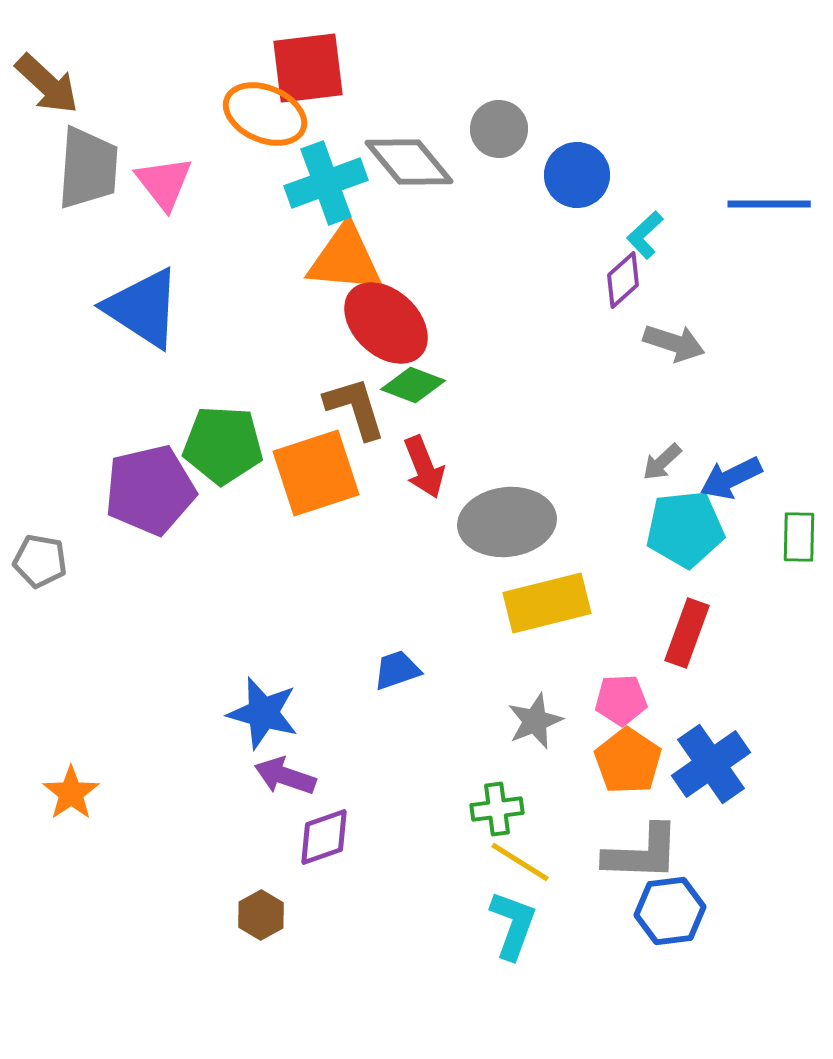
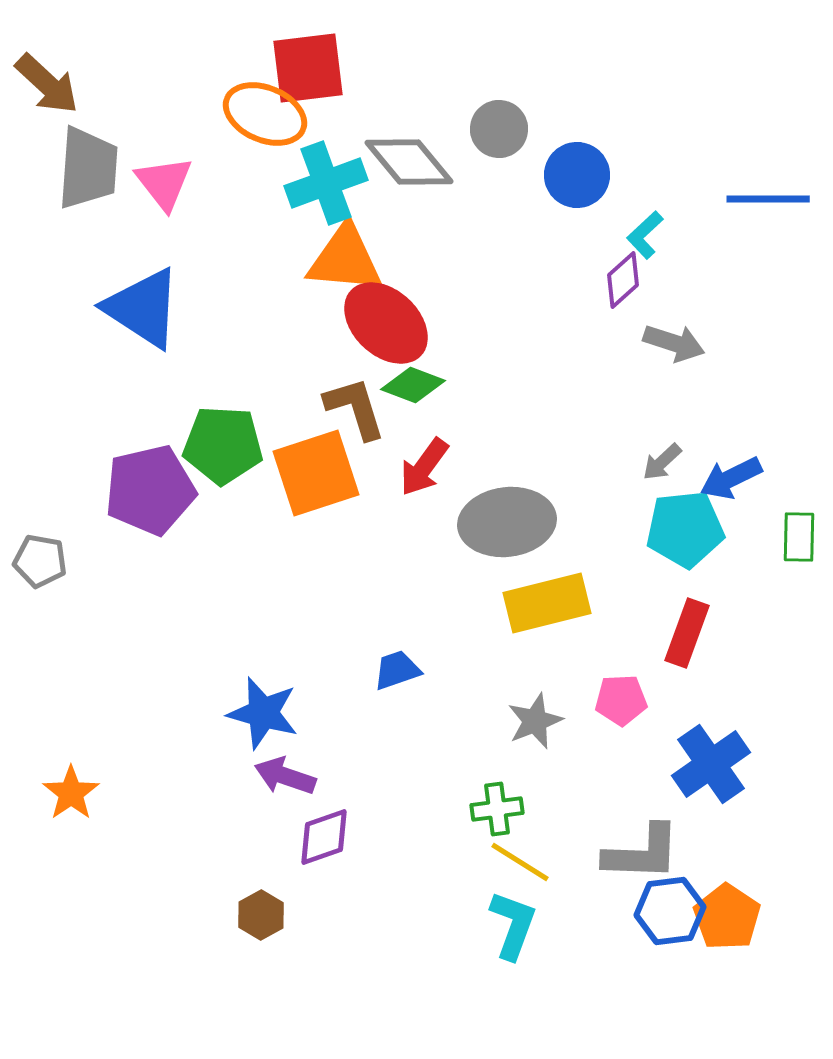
blue line at (769, 204): moved 1 px left, 5 px up
red arrow at (424, 467): rotated 58 degrees clockwise
orange pentagon at (628, 761): moved 99 px right, 156 px down
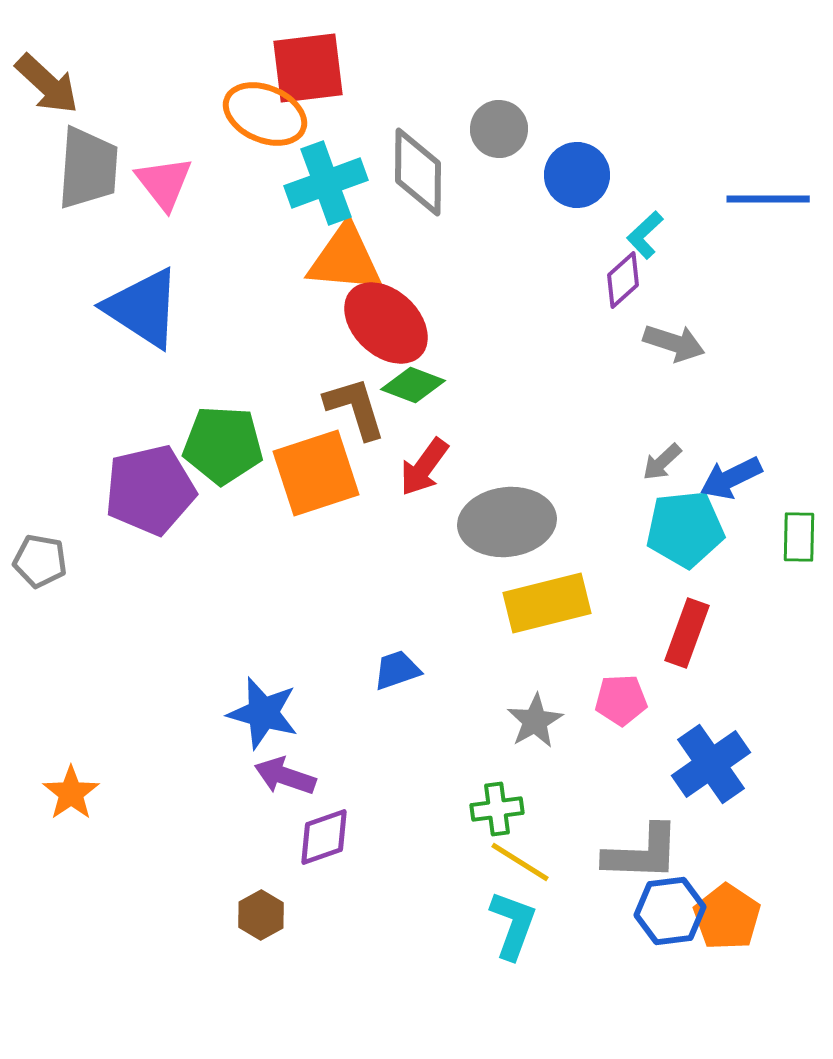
gray diamond at (409, 162): moved 9 px right, 10 px down; rotated 40 degrees clockwise
gray star at (535, 721): rotated 8 degrees counterclockwise
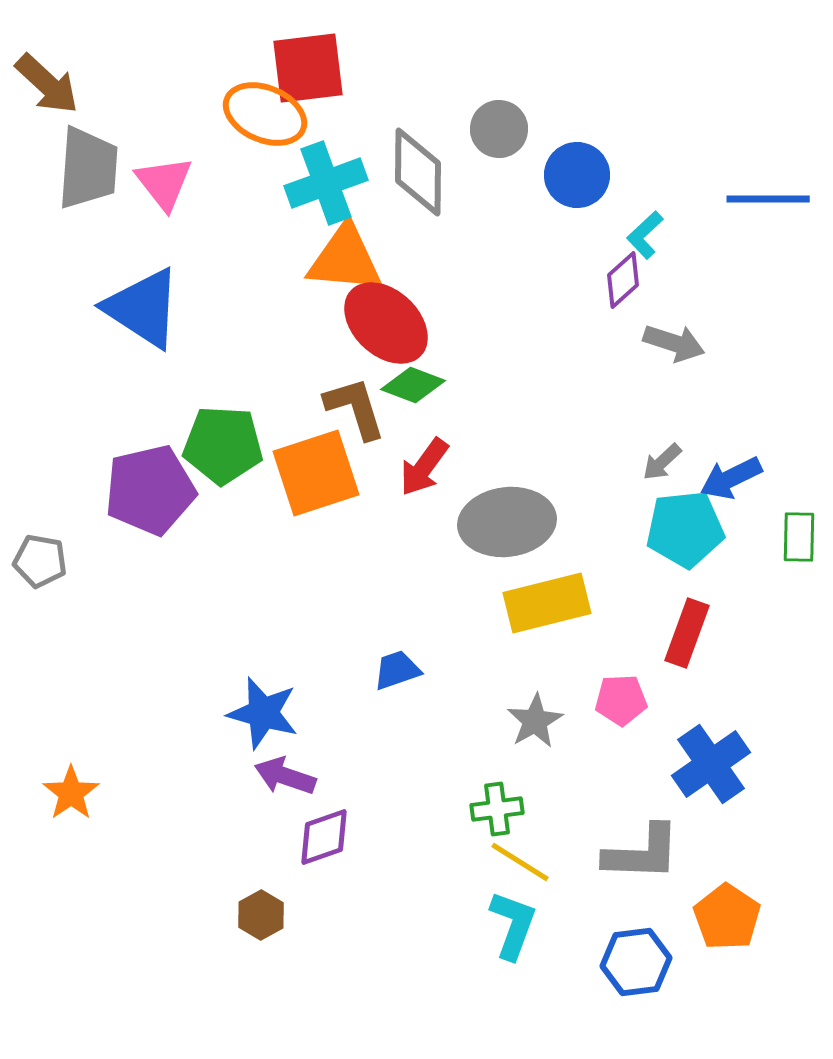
blue hexagon at (670, 911): moved 34 px left, 51 px down
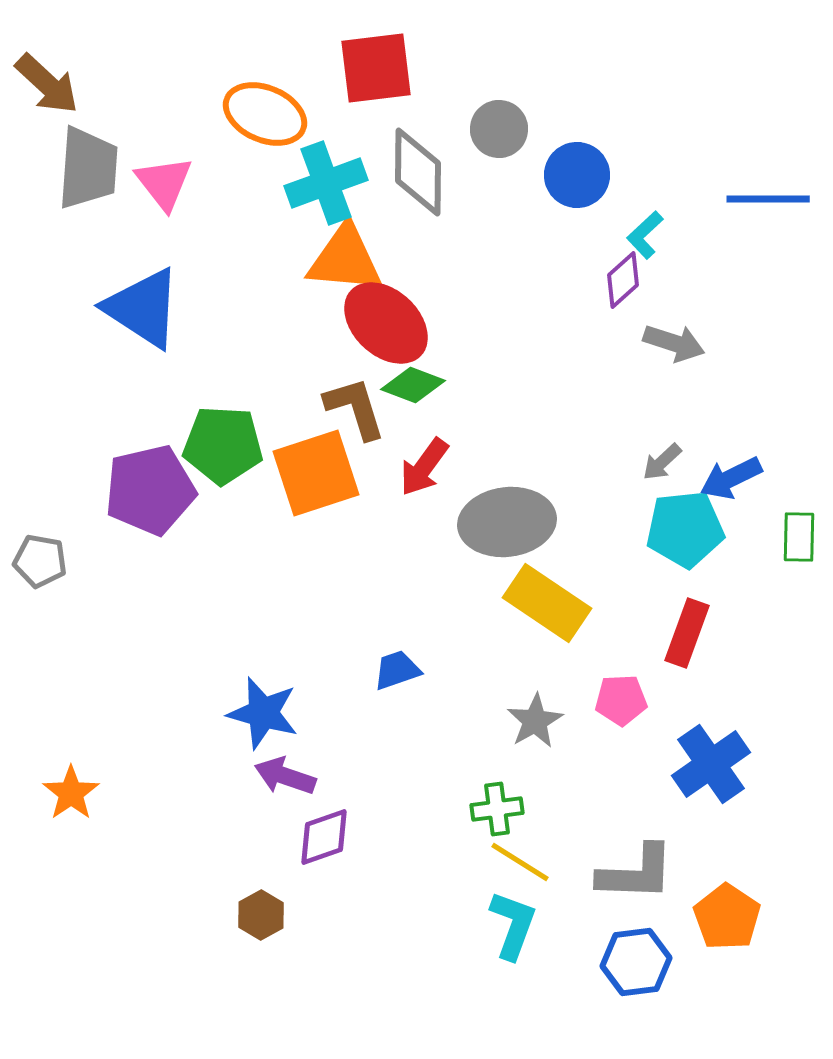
red square at (308, 68): moved 68 px right
yellow rectangle at (547, 603): rotated 48 degrees clockwise
gray L-shape at (642, 853): moved 6 px left, 20 px down
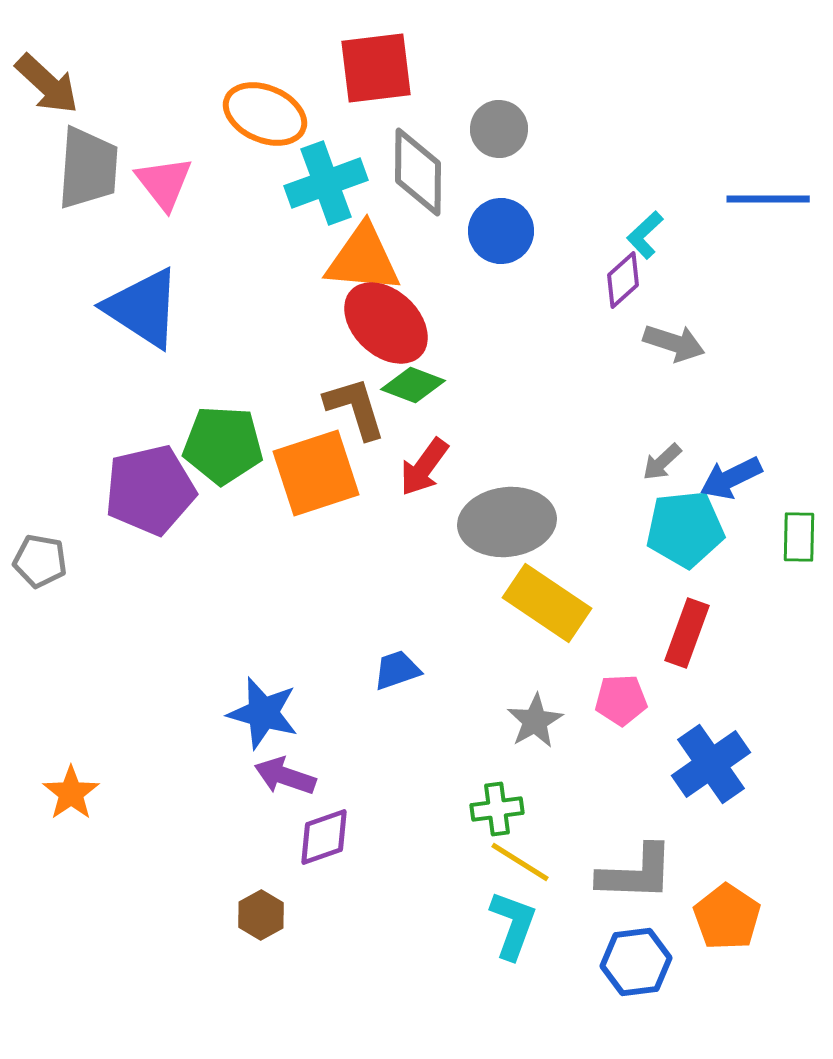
blue circle at (577, 175): moved 76 px left, 56 px down
orange triangle at (345, 259): moved 18 px right
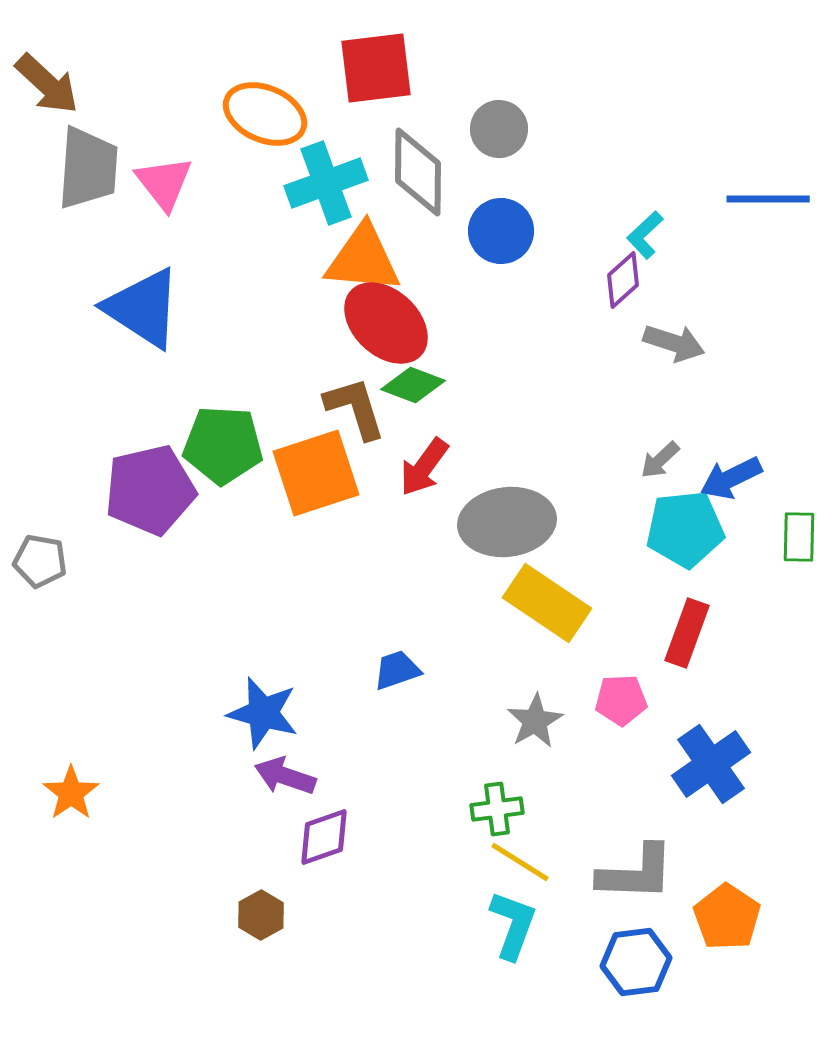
gray arrow at (662, 462): moved 2 px left, 2 px up
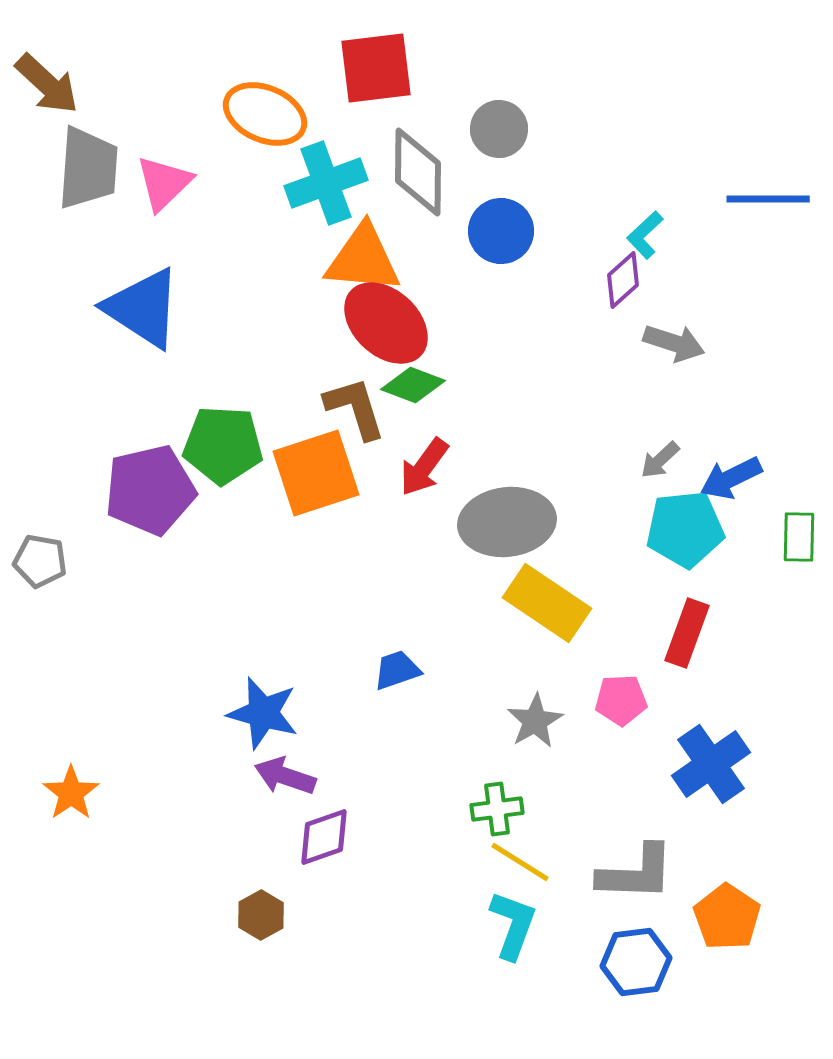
pink triangle at (164, 183): rotated 24 degrees clockwise
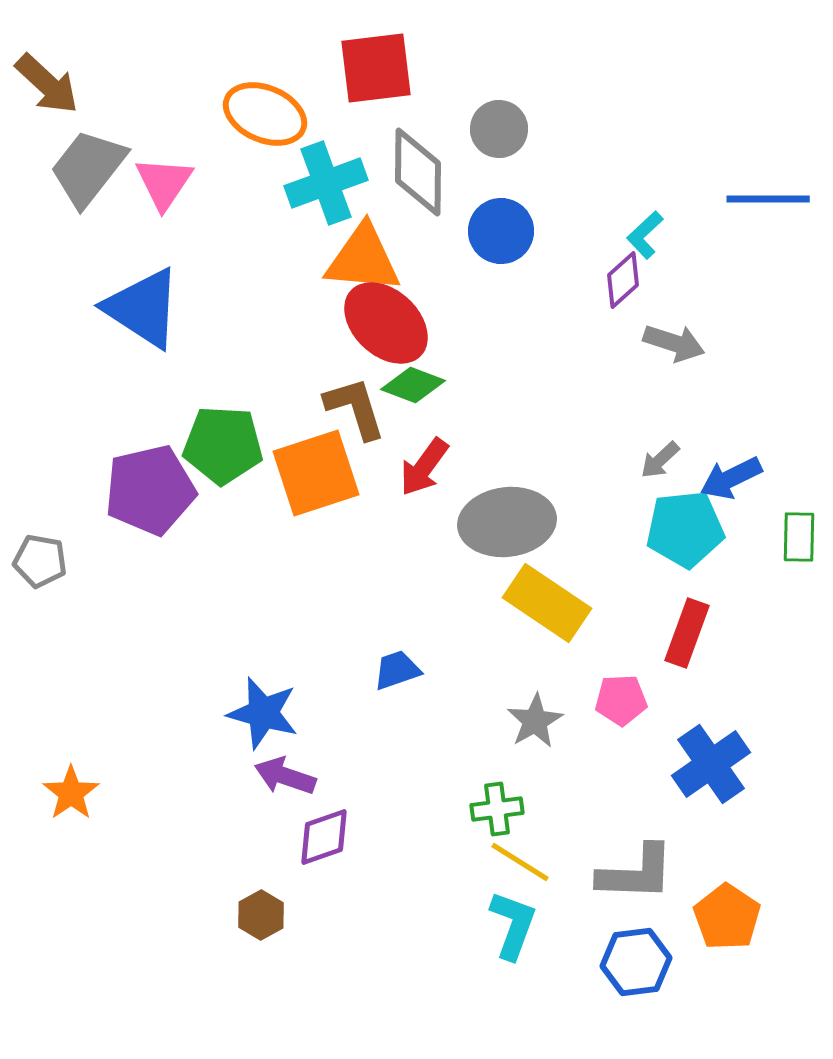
gray trapezoid at (88, 168): rotated 146 degrees counterclockwise
pink triangle at (164, 183): rotated 12 degrees counterclockwise
